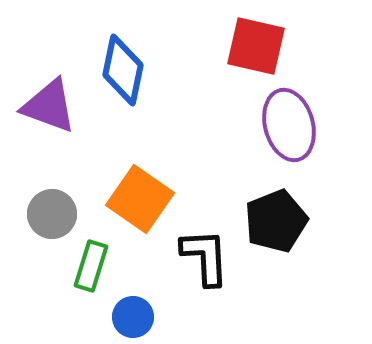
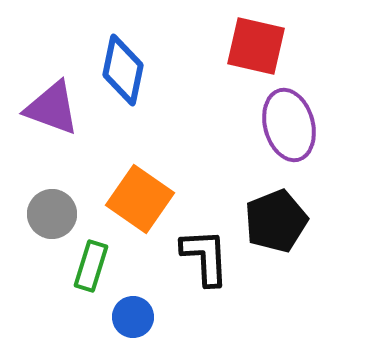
purple triangle: moved 3 px right, 2 px down
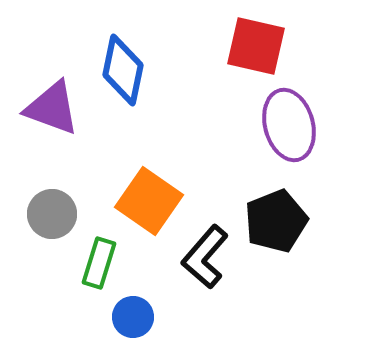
orange square: moved 9 px right, 2 px down
black L-shape: rotated 136 degrees counterclockwise
green rectangle: moved 8 px right, 3 px up
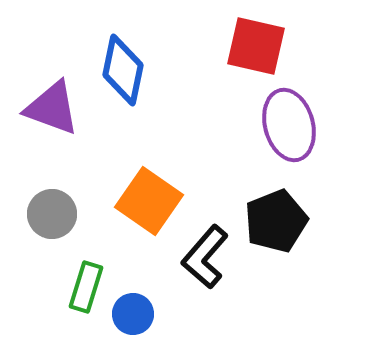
green rectangle: moved 13 px left, 24 px down
blue circle: moved 3 px up
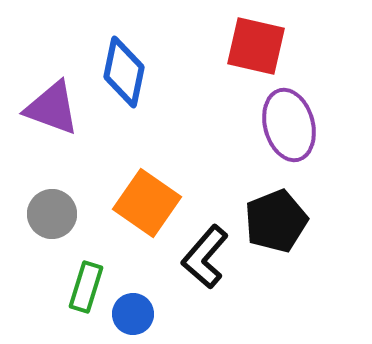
blue diamond: moved 1 px right, 2 px down
orange square: moved 2 px left, 2 px down
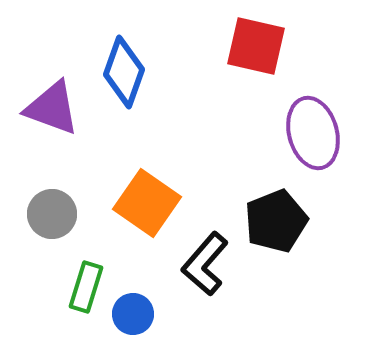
blue diamond: rotated 8 degrees clockwise
purple ellipse: moved 24 px right, 8 px down
black L-shape: moved 7 px down
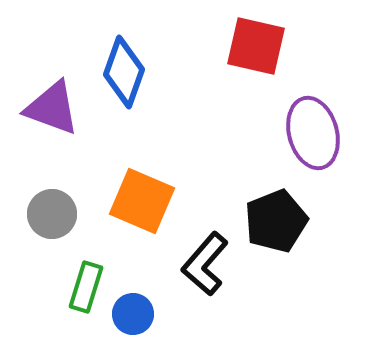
orange square: moved 5 px left, 2 px up; rotated 12 degrees counterclockwise
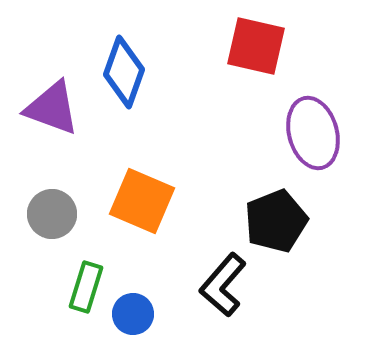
black L-shape: moved 18 px right, 21 px down
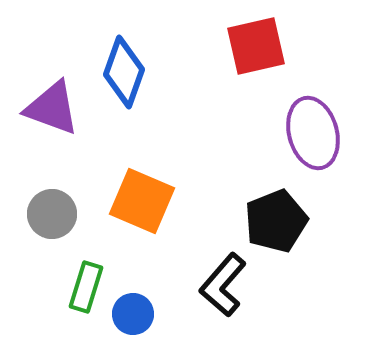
red square: rotated 26 degrees counterclockwise
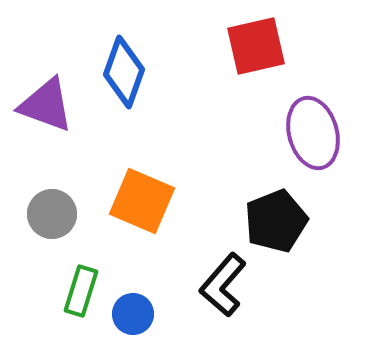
purple triangle: moved 6 px left, 3 px up
green rectangle: moved 5 px left, 4 px down
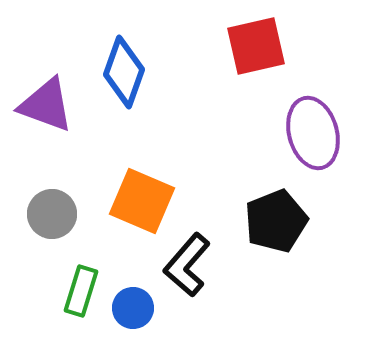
black L-shape: moved 36 px left, 20 px up
blue circle: moved 6 px up
